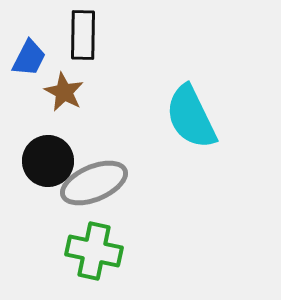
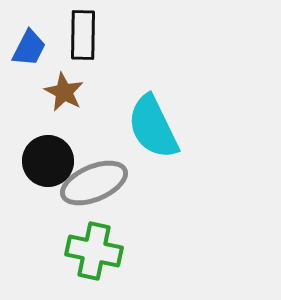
blue trapezoid: moved 10 px up
cyan semicircle: moved 38 px left, 10 px down
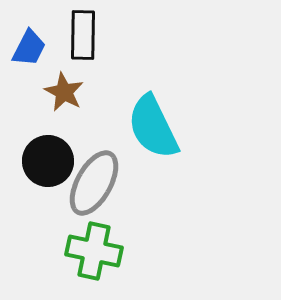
gray ellipse: rotated 38 degrees counterclockwise
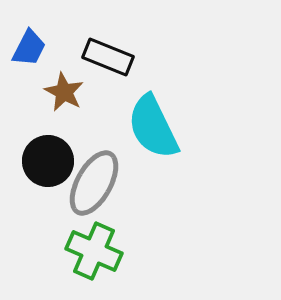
black rectangle: moved 25 px right, 22 px down; rotated 69 degrees counterclockwise
green cross: rotated 12 degrees clockwise
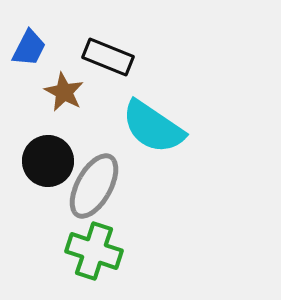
cyan semicircle: rotated 30 degrees counterclockwise
gray ellipse: moved 3 px down
green cross: rotated 6 degrees counterclockwise
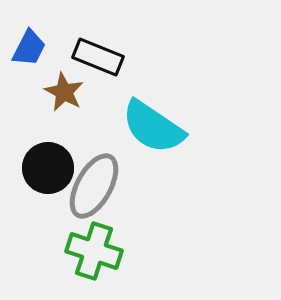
black rectangle: moved 10 px left
black circle: moved 7 px down
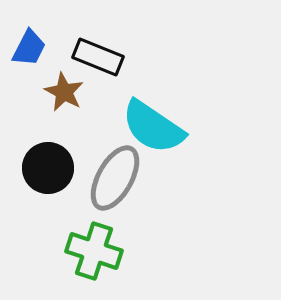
gray ellipse: moved 21 px right, 8 px up
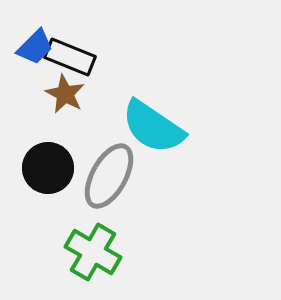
blue trapezoid: moved 6 px right, 1 px up; rotated 18 degrees clockwise
black rectangle: moved 28 px left
brown star: moved 1 px right, 2 px down
gray ellipse: moved 6 px left, 2 px up
green cross: moved 1 px left, 1 px down; rotated 12 degrees clockwise
